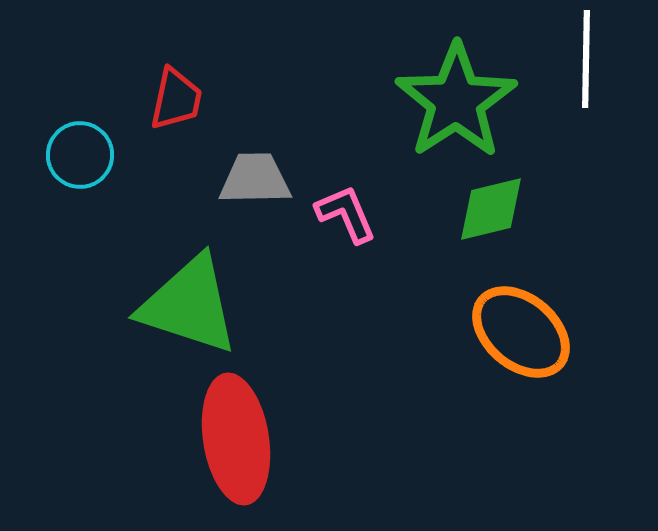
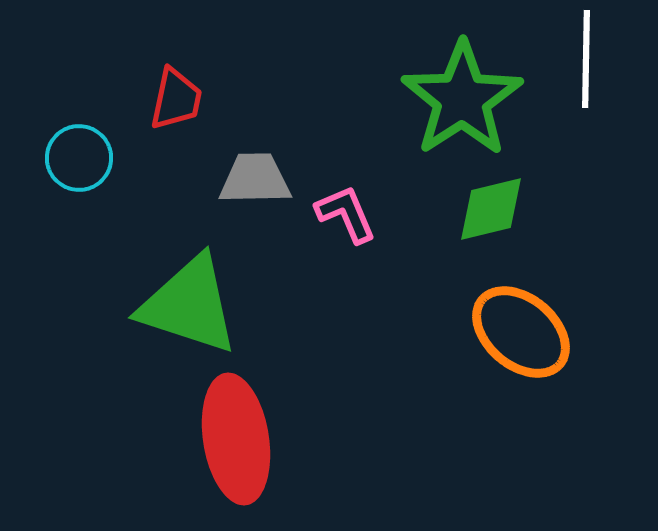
green star: moved 6 px right, 2 px up
cyan circle: moved 1 px left, 3 px down
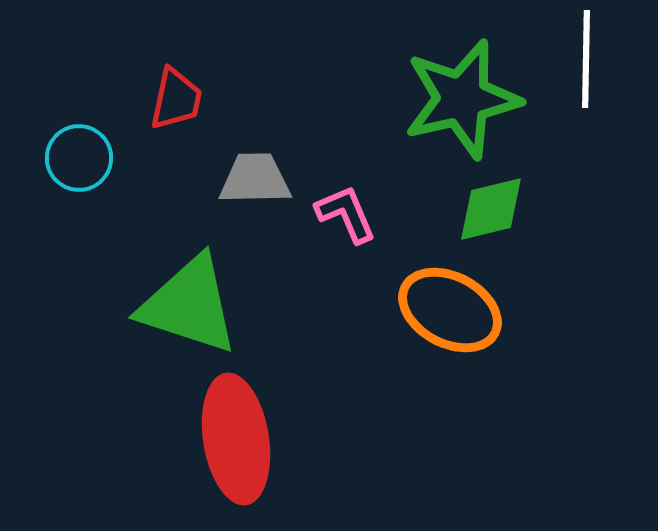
green star: rotated 20 degrees clockwise
orange ellipse: moved 71 px left, 22 px up; rotated 12 degrees counterclockwise
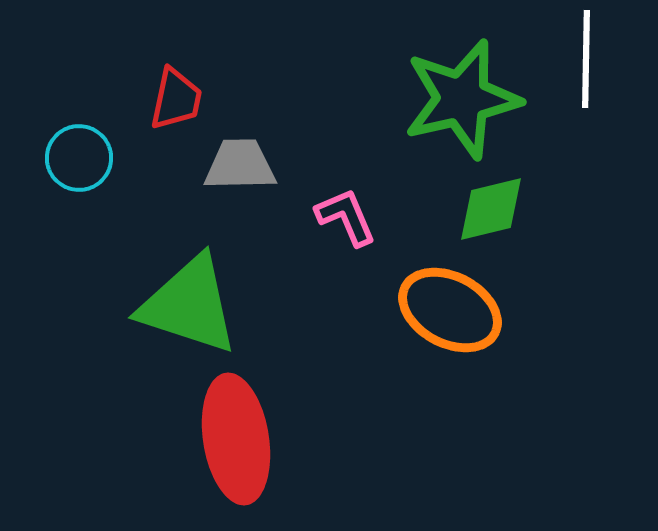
gray trapezoid: moved 15 px left, 14 px up
pink L-shape: moved 3 px down
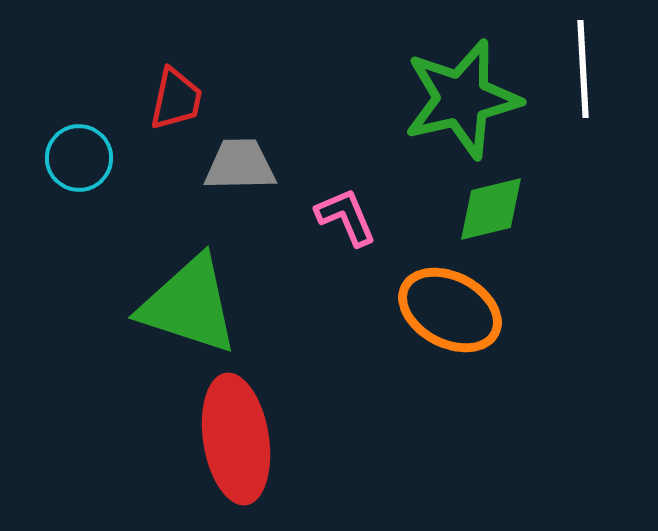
white line: moved 3 px left, 10 px down; rotated 4 degrees counterclockwise
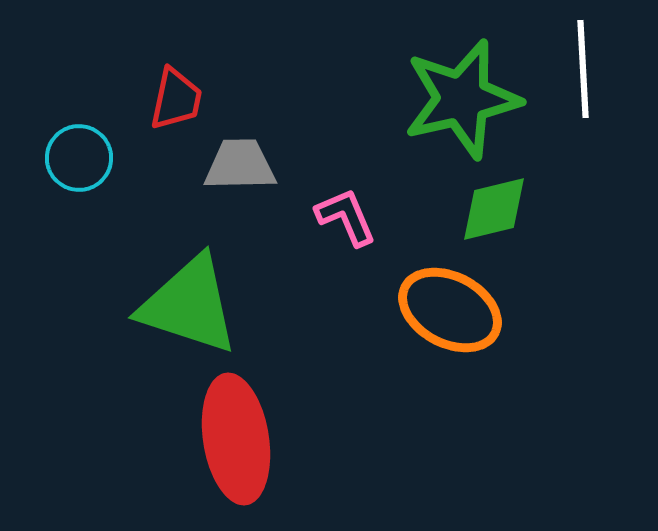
green diamond: moved 3 px right
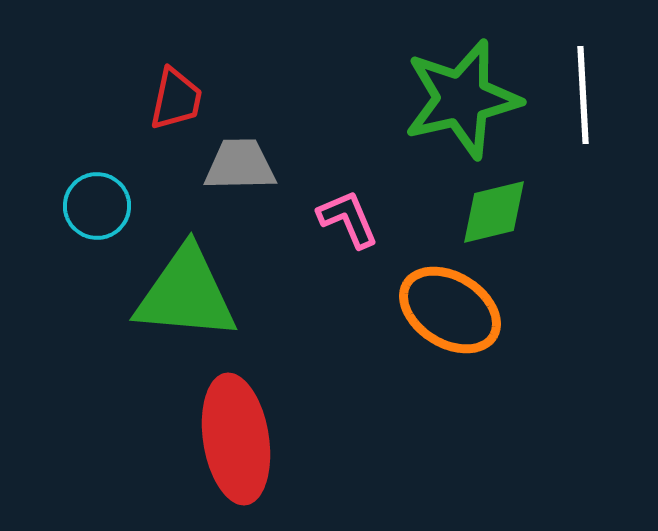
white line: moved 26 px down
cyan circle: moved 18 px right, 48 px down
green diamond: moved 3 px down
pink L-shape: moved 2 px right, 2 px down
green triangle: moved 3 px left, 11 px up; rotated 13 degrees counterclockwise
orange ellipse: rotated 4 degrees clockwise
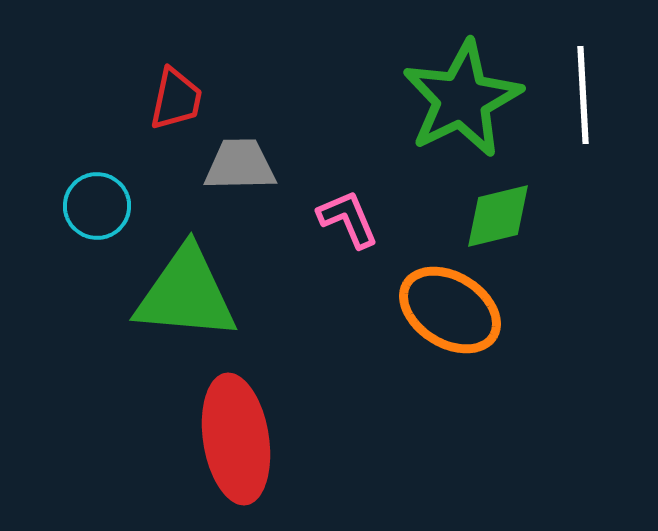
green star: rotated 13 degrees counterclockwise
green diamond: moved 4 px right, 4 px down
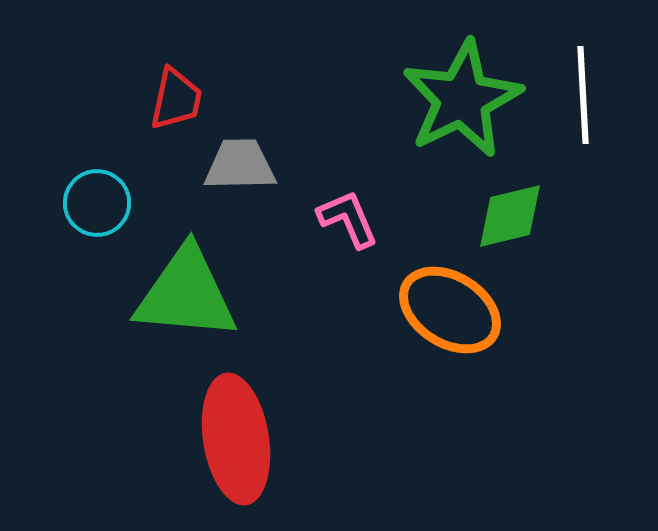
cyan circle: moved 3 px up
green diamond: moved 12 px right
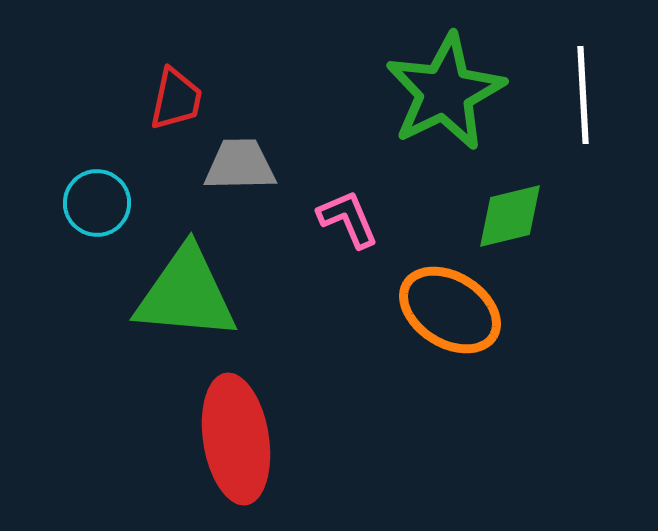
green star: moved 17 px left, 7 px up
